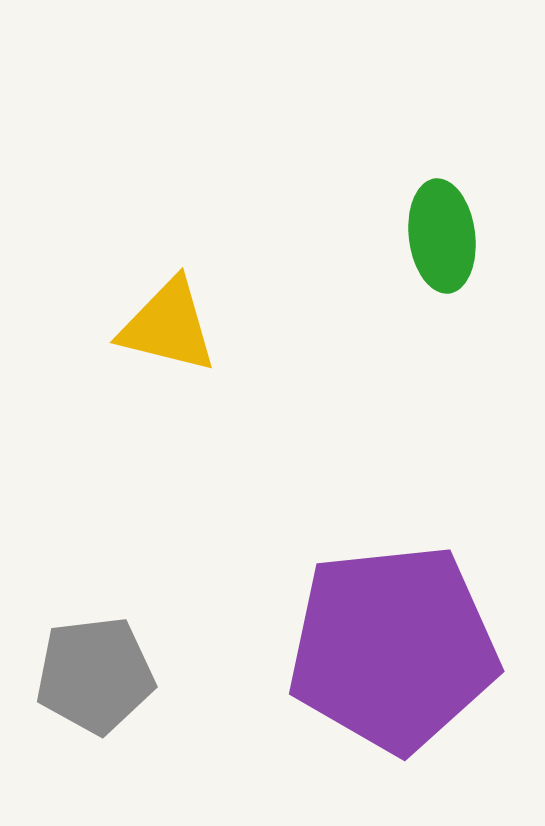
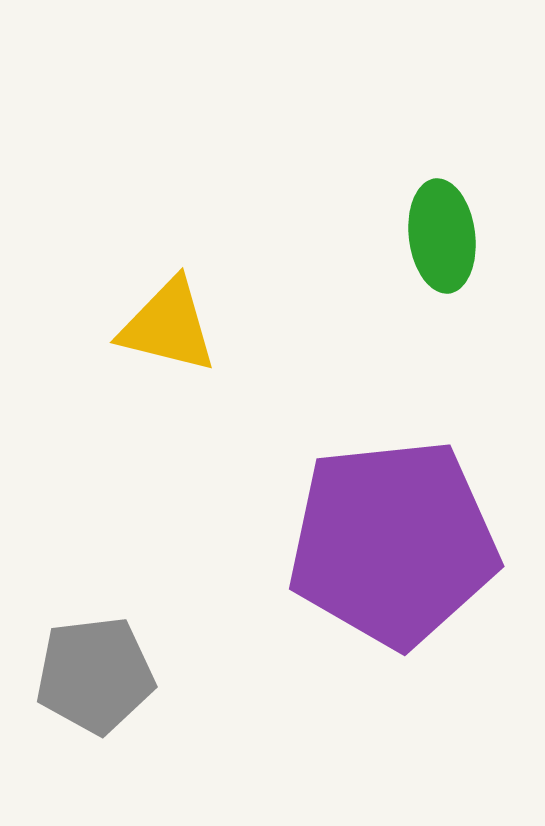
purple pentagon: moved 105 px up
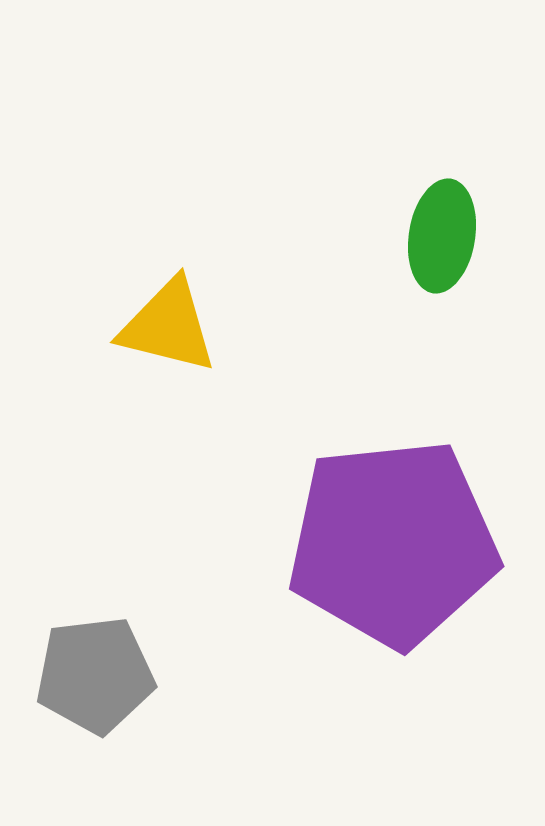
green ellipse: rotated 16 degrees clockwise
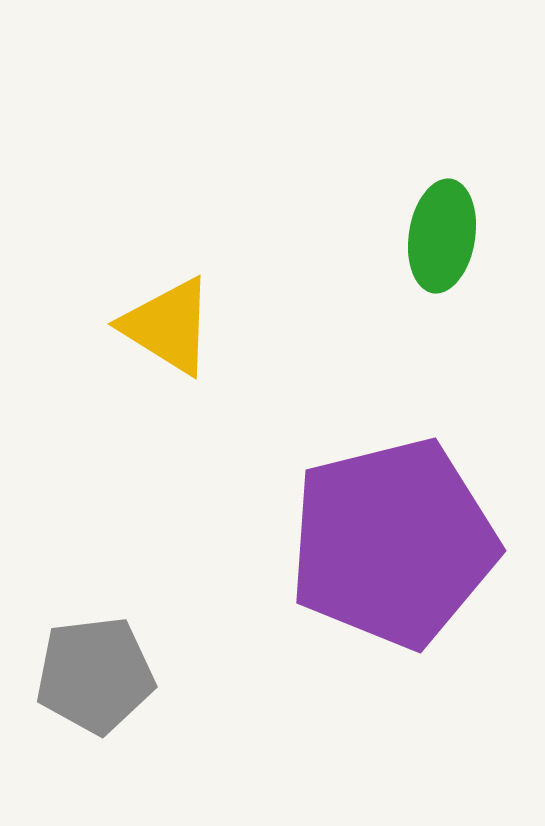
yellow triangle: rotated 18 degrees clockwise
purple pentagon: rotated 8 degrees counterclockwise
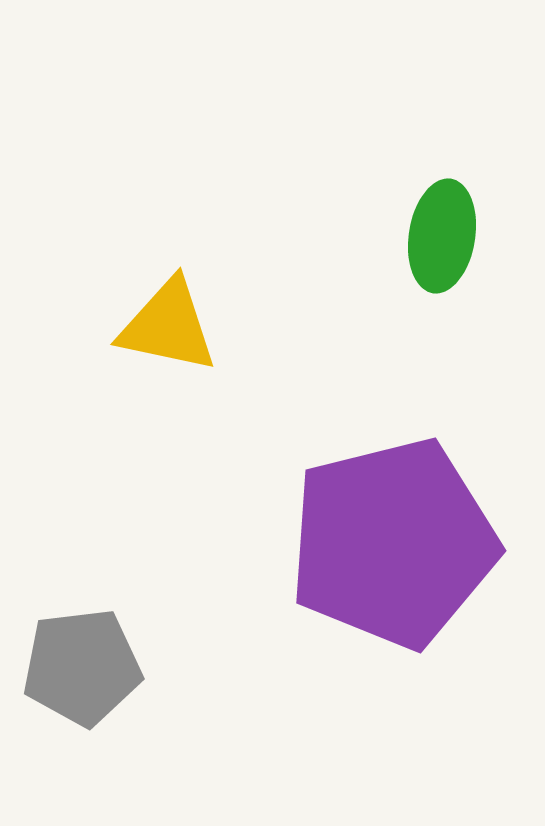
yellow triangle: rotated 20 degrees counterclockwise
gray pentagon: moved 13 px left, 8 px up
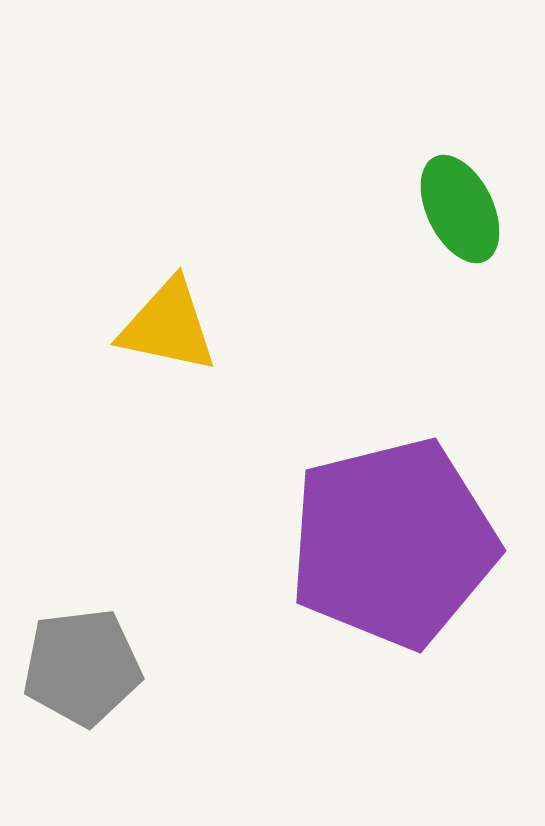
green ellipse: moved 18 px right, 27 px up; rotated 35 degrees counterclockwise
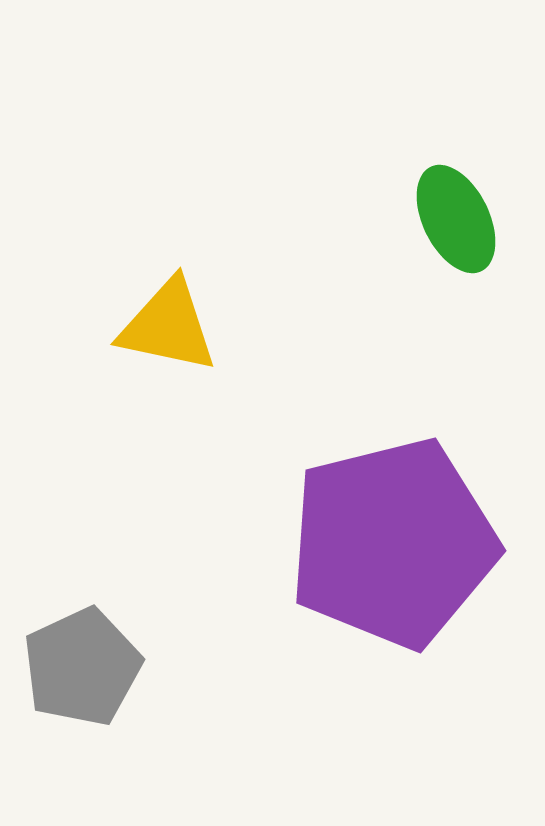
green ellipse: moved 4 px left, 10 px down
gray pentagon: rotated 18 degrees counterclockwise
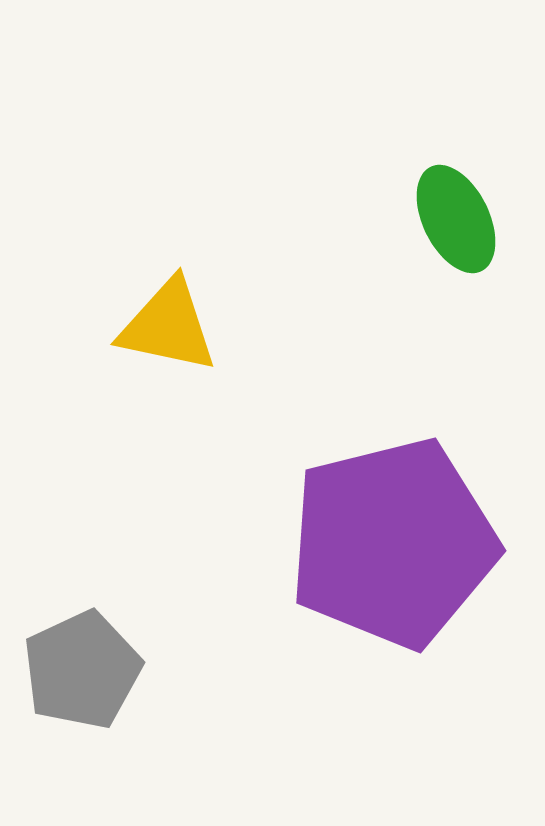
gray pentagon: moved 3 px down
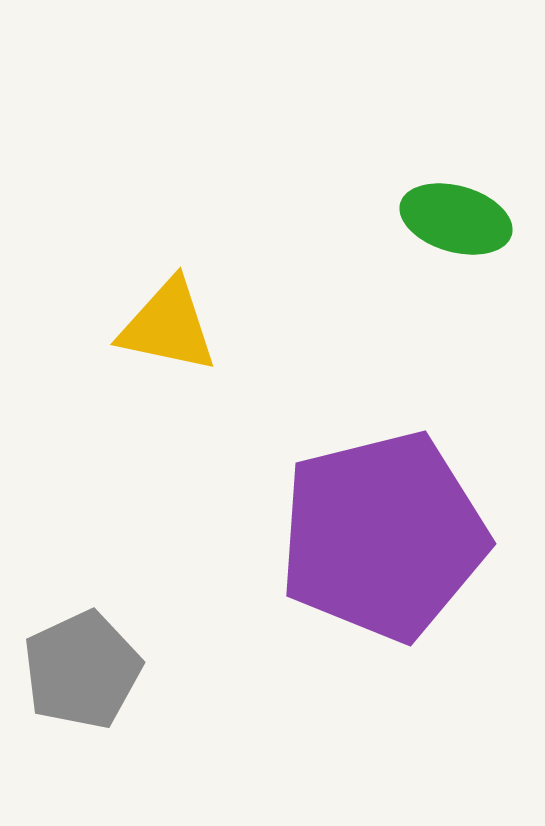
green ellipse: rotated 48 degrees counterclockwise
purple pentagon: moved 10 px left, 7 px up
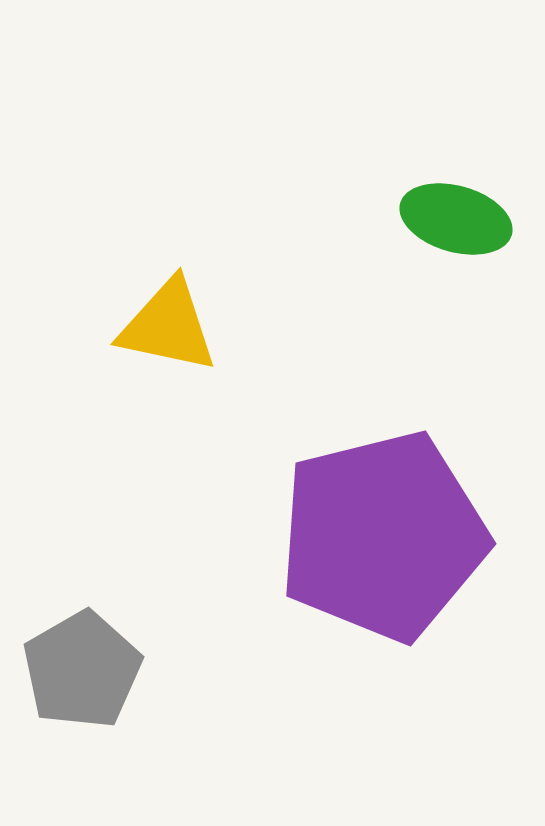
gray pentagon: rotated 5 degrees counterclockwise
